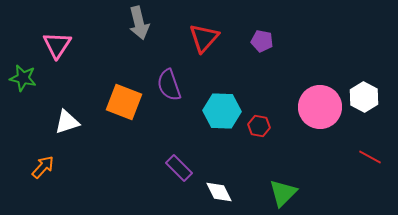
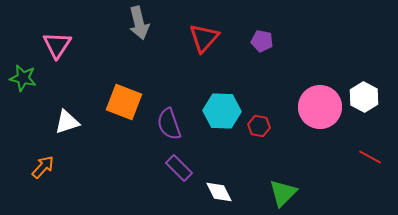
purple semicircle: moved 39 px down
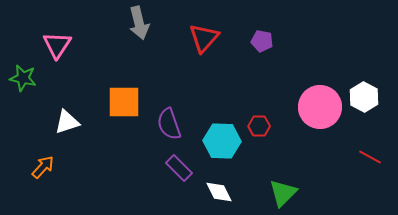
orange square: rotated 21 degrees counterclockwise
cyan hexagon: moved 30 px down
red hexagon: rotated 10 degrees counterclockwise
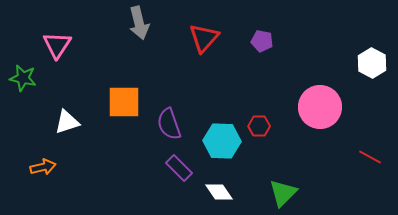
white hexagon: moved 8 px right, 34 px up
orange arrow: rotated 35 degrees clockwise
white diamond: rotated 8 degrees counterclockwise
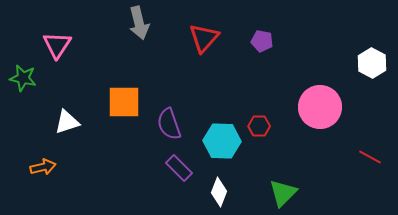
white diamond: rotated 56 degrees clockwise
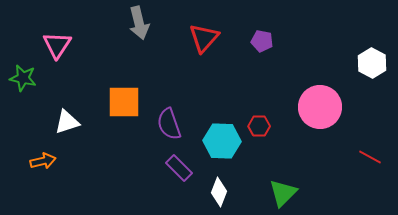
orange arrow: moved 6 px up
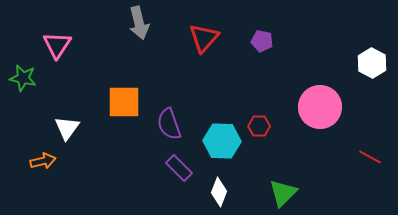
white triangle: moved 6 px down; rotated 36 degrees counterclockwise
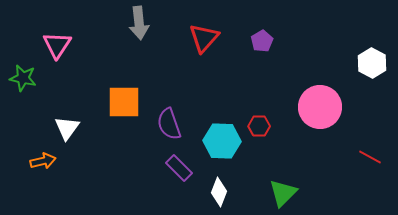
gray arrow: rotated 8 degrees clockwise
purple pentagon: rotated 30 degrees clockwise
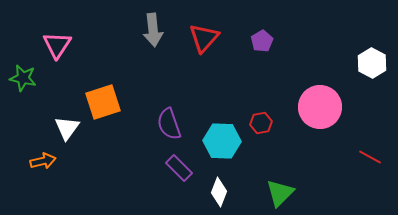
gray arrow: moved 14 px right, 7 px down
orange square: moved 21 px left; rotated 18 degrees counterclockwise
red hexagon: moved 2 px right, 3 px up; rotated 10 degrees counterclockwise
green triangle: moved 3 px left
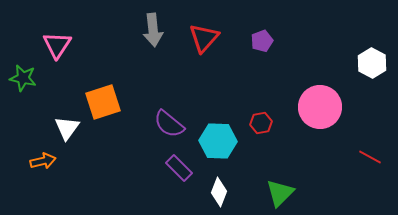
purple pentagon: rotated 10 degrees clockwise
purple semicircle: rotated 32 degrees counterclockwise
cyan hexagon: moved 4 px left
